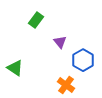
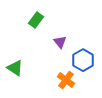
orange cross: moved 5 px up
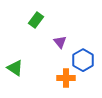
orange cross: moved 2 px up; rotated 36 degrees counterclockwise
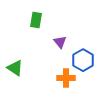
green rectangle: rotated 28 degrees counterclockwise
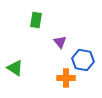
blue hexagon: rotated 20 degrees counterclockwise
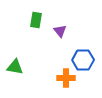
purple triangle: moved 11 px up
blue hexagon: rotated 10 degrees counterclockwise
green triangle: moved 1 px up; rotated 24 degrees counterclockwise
